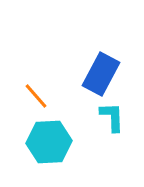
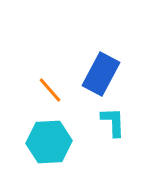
orange line: moved 14 px right, 6 px up
cyan L-shape: moved 1 px right, 5 px down
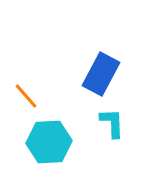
orange line: moved 24 px left, 6 px down
cyan L-shape: moved 1 px left, 1 px down
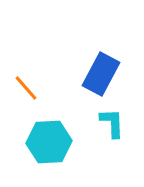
orange line: moved 8 px up
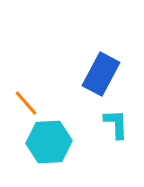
orange line: moved 15 px down
cyan L-shape: moved 4 px right, 1 px down
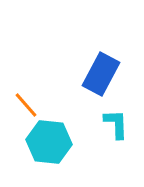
orange line: moved 2 px down
cyan hexagon: rotated 9 degrees clockwise
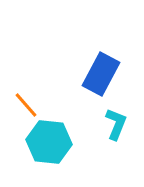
cyan L-shape: rotated 24 degrees clockwise
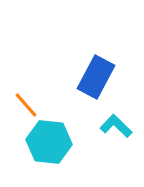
blue rectangle: moved 5 px left, 3 px down
cyan L-shape: moved 2 px down; rotated 68 degrees counterclockwise
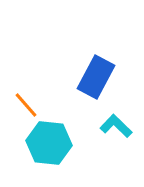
cyan hexagon: moved 1 px down
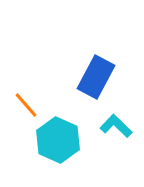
cyan hexagon: moved 9 px right, 3 px up; rotated 18 degrees clockwise
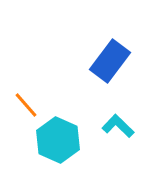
blue rectangle: moved 14 px right, 16 px up; rotated 9 degrees clockwise
cyan L-shape: moved 2 px right
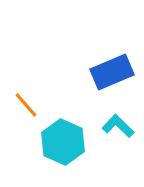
blue rectangle: moved 2 px right, 11 px down; rotated 30 degrees clockwise
cyan hexagon: moved 5 px right, 2 px down
